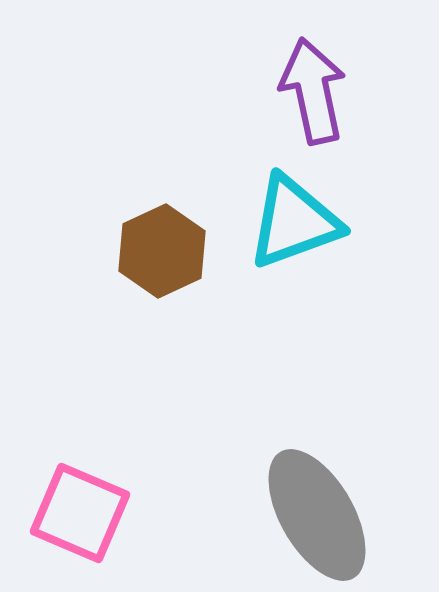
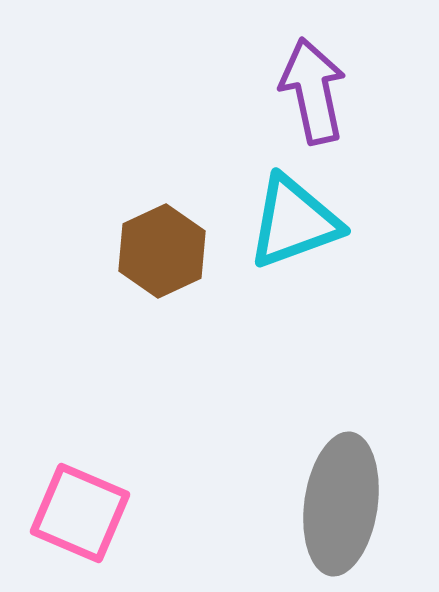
gray ellipse: moved 24 px right, 11 px up; rotated 38 degrees clockwise
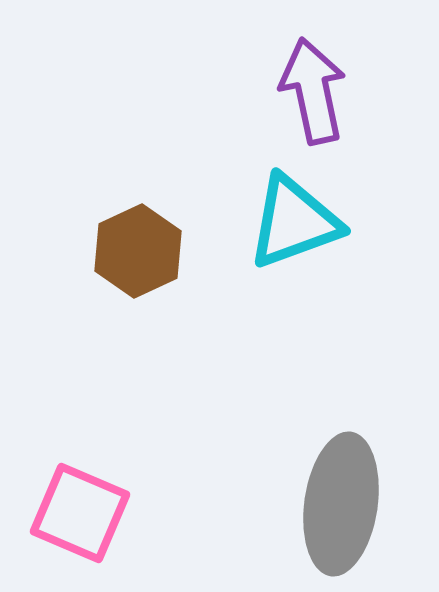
brown hexagon: moved 24 px left
